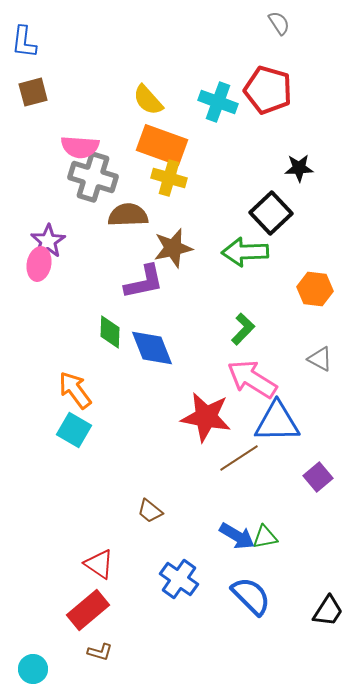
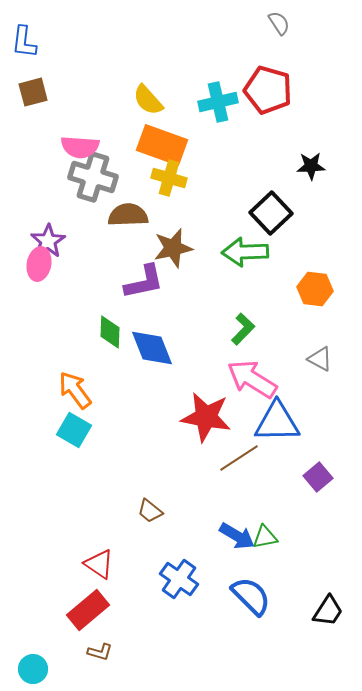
cyan cross: rotated 33 degrees counterclockwise
black star: moved 12 px right, 2 px up
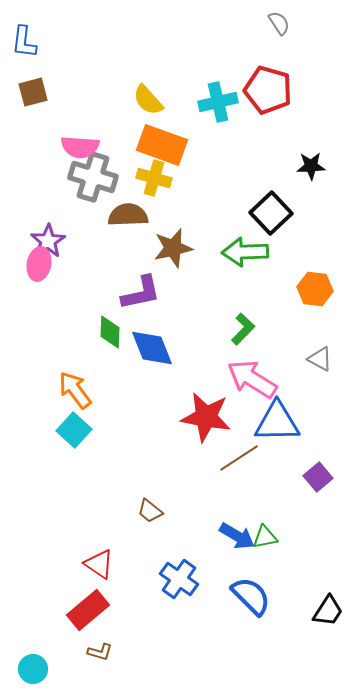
yellow cross: moved 15 px left
purple L-shape: moved 3 px left, 11 px down
cyan square: rotated 12 degrees clockwise
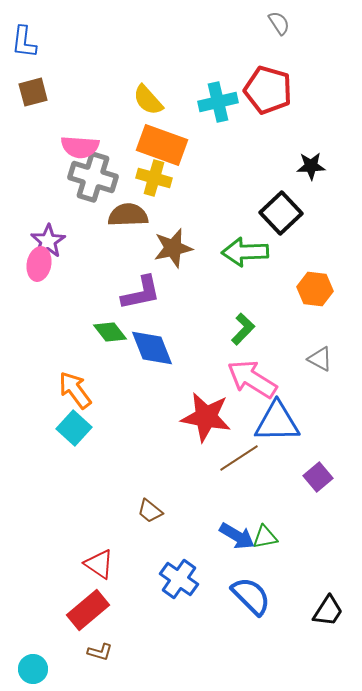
black square: moved 10 px right
green diamond: rotated 40 degrees counterclockwise
cyan square: moved 2 px up
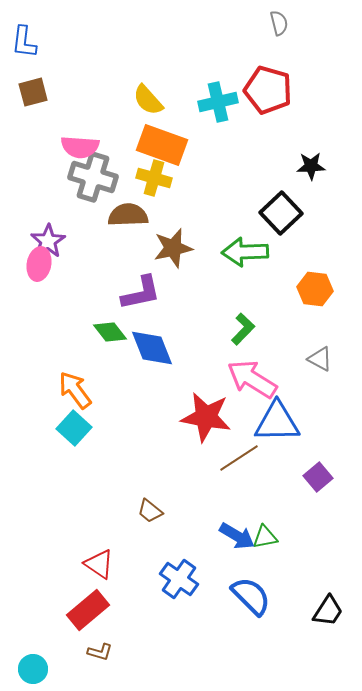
gray semicircle: rotated 20 degrees clockwise
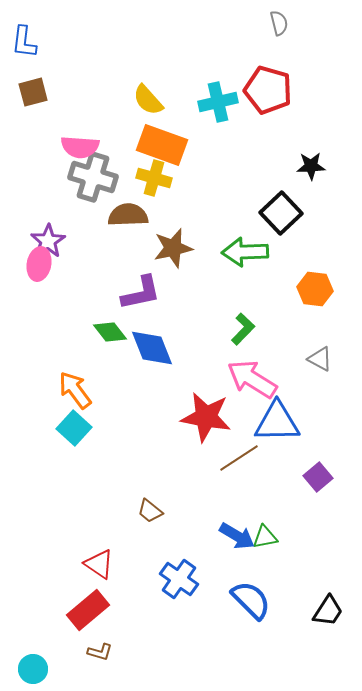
blue semicircle: moved 4 px down
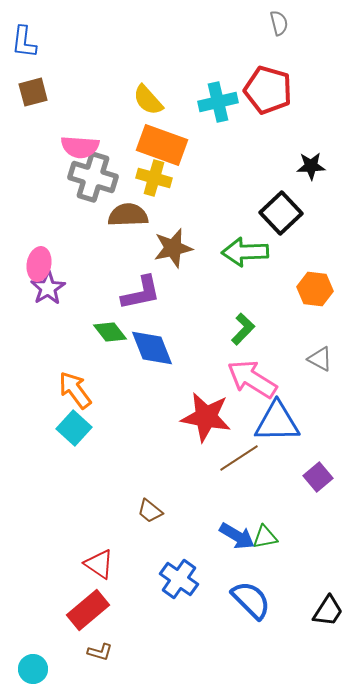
purple star: moved 47 px down
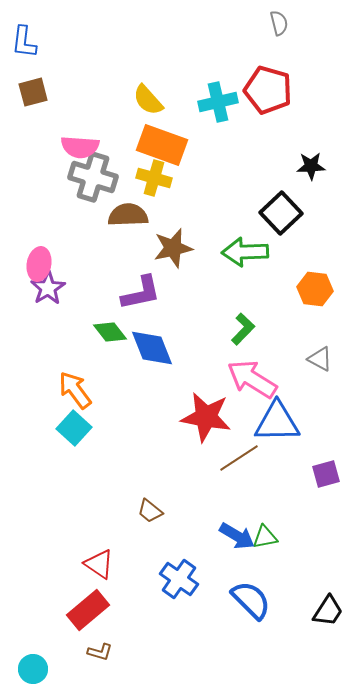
purple square: moved 8 px right, 3 px up; rotated 24 degrees clockwise
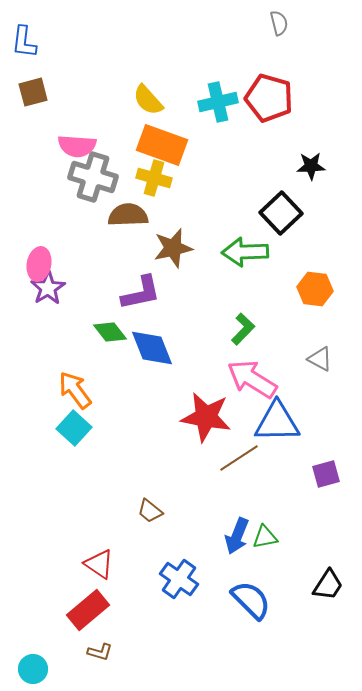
red pentagon: moved 1 px right, 8 px down
pink semicircle: moved 3 px left, 1 px up
blue arrow: rotated 81 degrees clockwise
black trapezoid: moved 26 px up
